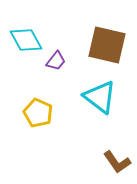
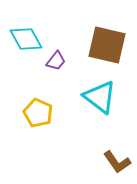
cyan diamond: moved 1 px up
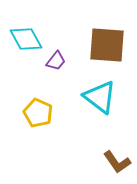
brown square: rotated 9 degrees counterclockwise
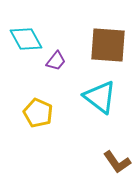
brown square: moved 1 px right
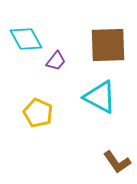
brown square: rotated 6 degrees counterclockwise
cyan triangle: rotated 9 degrees counterclockwise
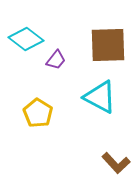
cyan diamond: rotated 24 degrees counterclockwise
purple trapezoid: moved 1 px up
yellow pentagon: rotated 8 degrees clockwise
brown L-shape: moved 1 px left, 1 px down; rotated 8 degrees counterclockwise
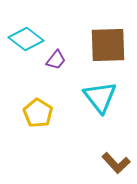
cyan triangle: rotated 24 degrees clockwise
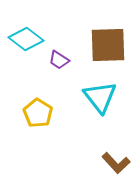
purple trapezoid: moved 3 px right; rotated 85 degrees clockwise
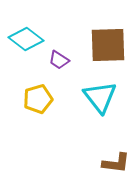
yellow pentagon: moved 14 px up; rotated 24 degrees clockwise
brown L-shape: rotated 40 degrees counterclockwise
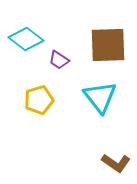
yellow pentagon: moved 1 px right, 1 px down
brown L-shape: rotated 28 degrees clockwise
